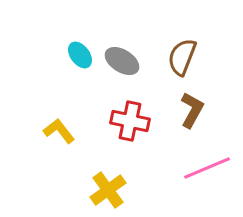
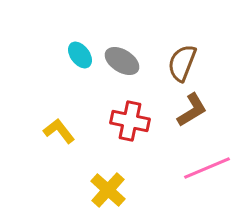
brown semicircle: moved 6 px down
brown L-shape: rotated 30 degrees clockwise
yellow cross: rotated 12 degrees counterclockwise
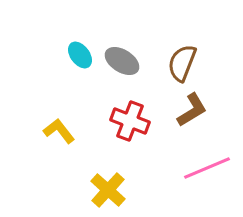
red cross: rotated 9 degrees clockwise
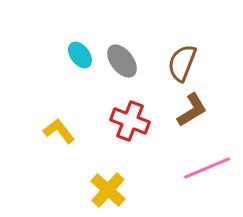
gray ellipse: rotated 20 degrees clockwise
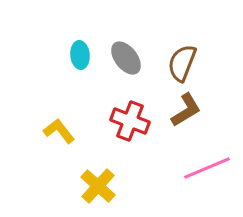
cyan ellipse: rotated 32 degrees clockwise
gray ellipse: moved 4 px right, 3 px up
brown L-shape: moved 6 px left
yellow cross: moved 10 px left, 4 px up
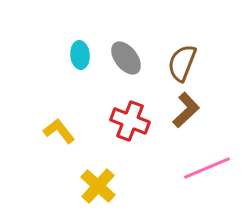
brown L-shape: rotated 12 degrees counterclockwise
